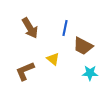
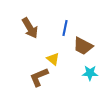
brown L-shape: moved 14 px right, 6 px down
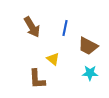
brown arrow: moved 2 px right, 1 px up
brown trapezoid: moved 5 px right
brown L-shape: moved 2 px left, 2 px down; rotated 70 degrees counterclockwise
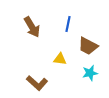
blue line: moved 3 px right, 4 px up
yellow triangle: moved 7 px right; rotated 32 degrees counterclockwise
cyan star: rotated 14 degrees counterclockwise
brown L-shape: moved 4 px down; rotated 45 degrees counterclockwise
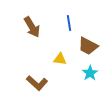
blue line: moved 1 px right, 1 px up; rotated 21 degrees counterclockwise
cyan star: rotated 21 degrees counterclockwise
